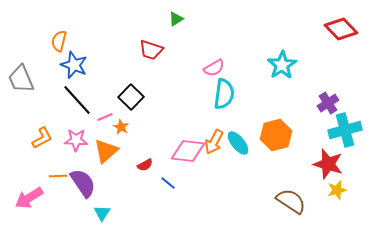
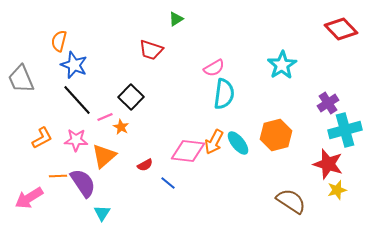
orange triangle: moved 2 px left, 5 px down
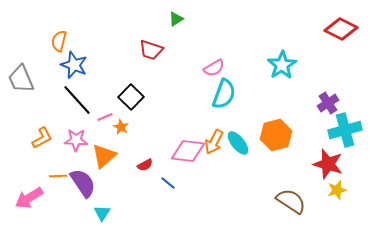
red diamond: rotated 20 degrees counterclockwise
cyan semicircle: rotated 12 degrees clockwise
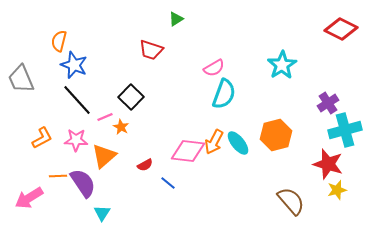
brown semicircle: rotated 16 degrees clockwise
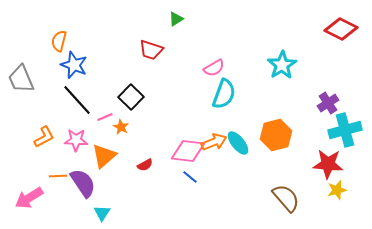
orange L-shape: moved 2 px right, 1 px up
orange arrow: rotated 140 degrees counterclockwise
red star: rotated 12 degrees counterclockwise
blue line: moved 22 px right, 6 px up
brown semicircle: moved 5 px left, 3 px up
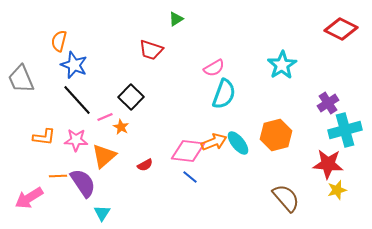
orange L-shape: rotated 35 degrees clockwise
